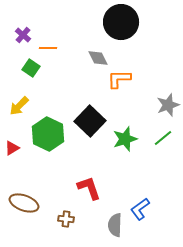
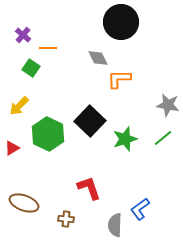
gray star: rotated 30 degrees clockwise
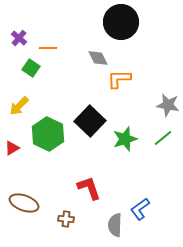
purple cross: moved 4 px left, 3 px down
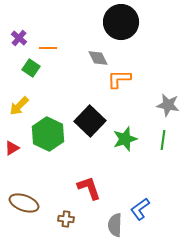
green line: moved 2 px down; rotated 42 degrees counterclockwise
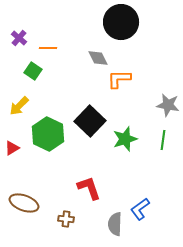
green square: moved 2 px right, 3 px down
gray semicircle: moved 1 px up
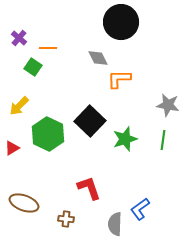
green square: moved 4 px up
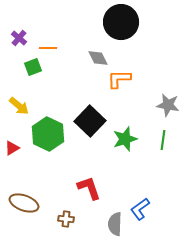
green square: rotated 36 degrees clockwise
yellow arrow: rotated 95 degrees counterclockwise
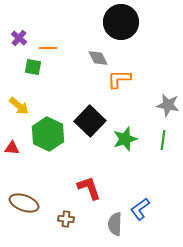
green square: rotated 30 degrees clockwise
red triangle: rotated 35 degrees clockwise
